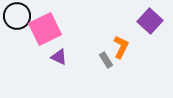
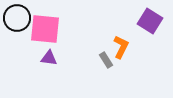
black circle: moved 2 px down
purple square: rotated 10 degrees counterclockwise
pink square: rotated 32 degrees clockwise
purple triangle: moved 10 px left, 1 px down; rotated 18 degrees counterclockwise
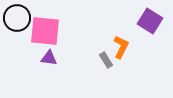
pink square: moved 2 px down
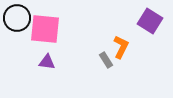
pink square: moved 2 px up
purple triangle: moved 2 px left, 4 px down
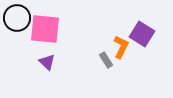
purple square: moved 8 px left, 13 px down
purple triangle: rotated 36 degrees clockwise
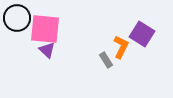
purple triangle: moved 12 px up
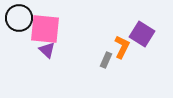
black circle: moved 2 px right
orange L-shape: moved 1 px right
gray rectangle: rotated 56 degrees clockwise
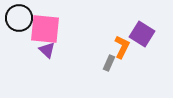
gray rectangle: moved 3 px right, 3 px down
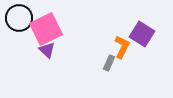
pink square: moved 1 px right; rotated 32 degrees counterclockwise
